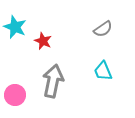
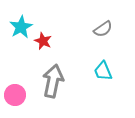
cyan star: moved 6 px right; rotated 20 degrees clockwise
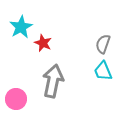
gray semicircle: moved 15 px down; rotated 144 degrees clockwise
red star: moved 2 px down
pink circle: moved 1 px right, 4 px down
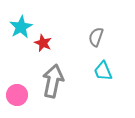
gray semicircle: moved 7 px left, 7 px up
pink circle: moved 1 px right, 4 px up
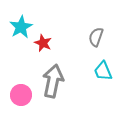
pink circle: moved 4 px right
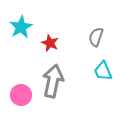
red star: moved 7 px right
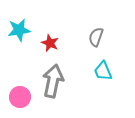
cyan star: moved 2 px left, 3 px down; rotated 20 degrees clockwise
pink circle: moved 1 px left, 2 px down
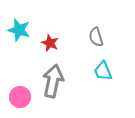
cyan star: rotated 25 degrees clockwise
gray semicircle: rotated 36 degrees counterclockwise
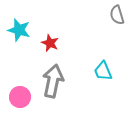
gray semicircle: moved 21 px right, 22 px up
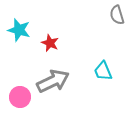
gray arrow: rotated 52 degrees clockwise
